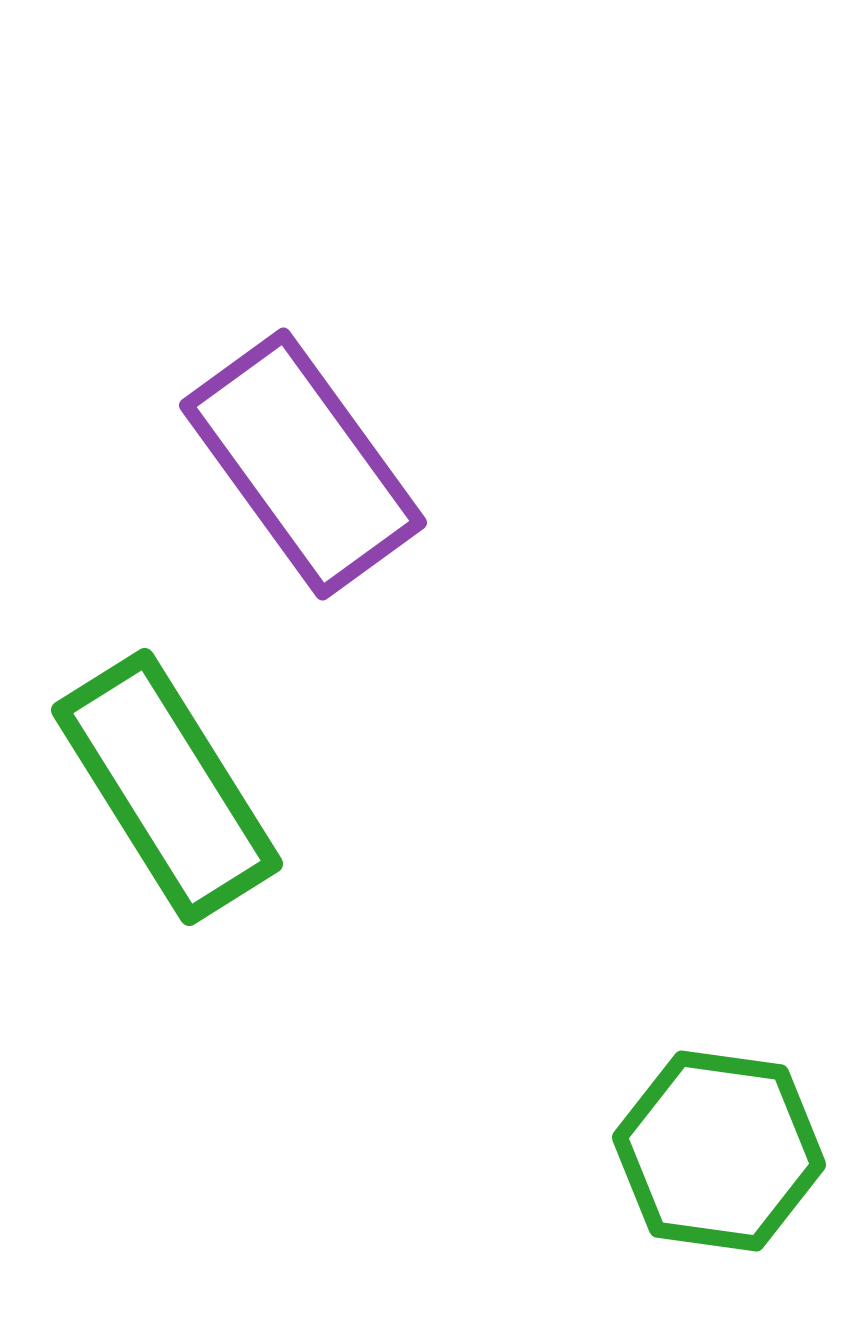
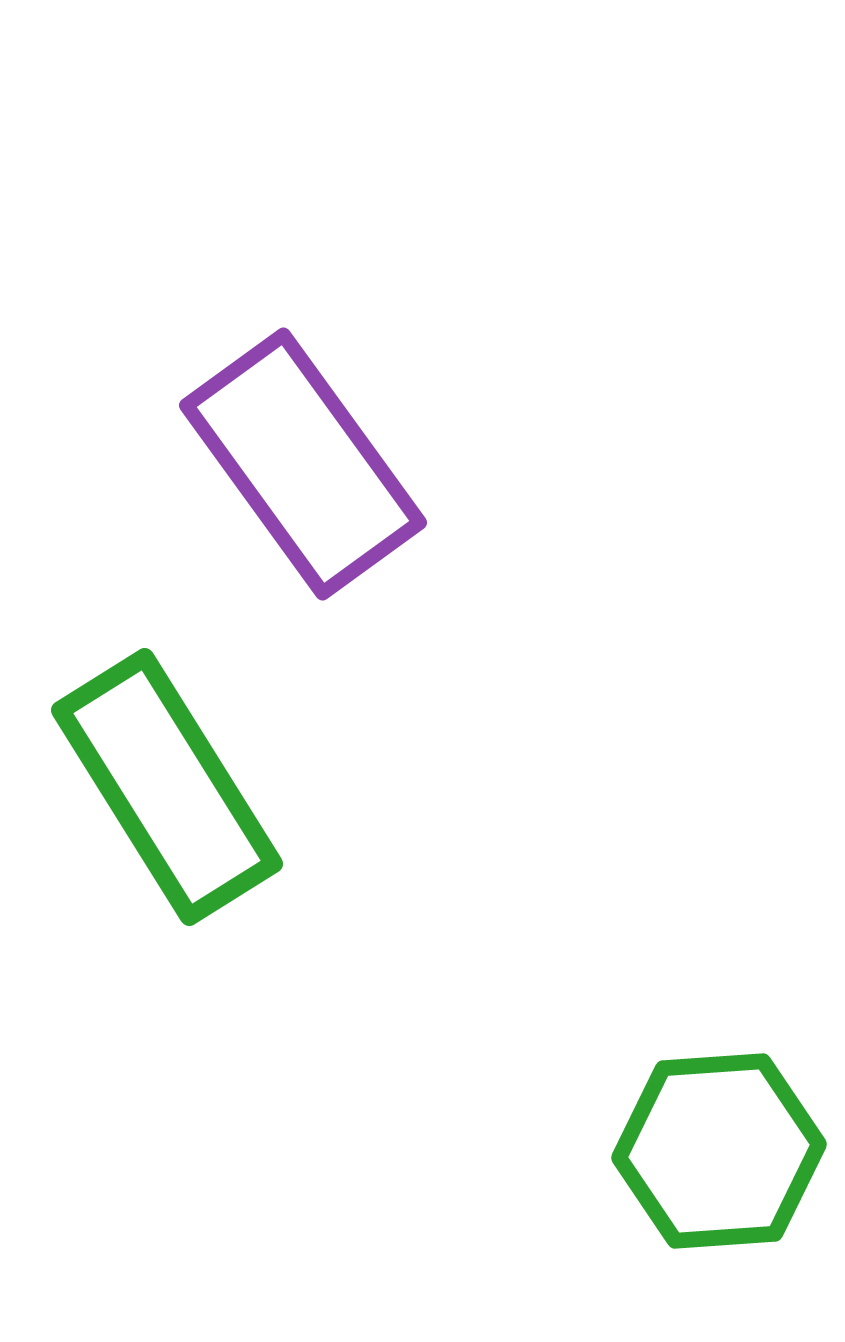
green hexagon: rotated 12 degrees counterclockwise
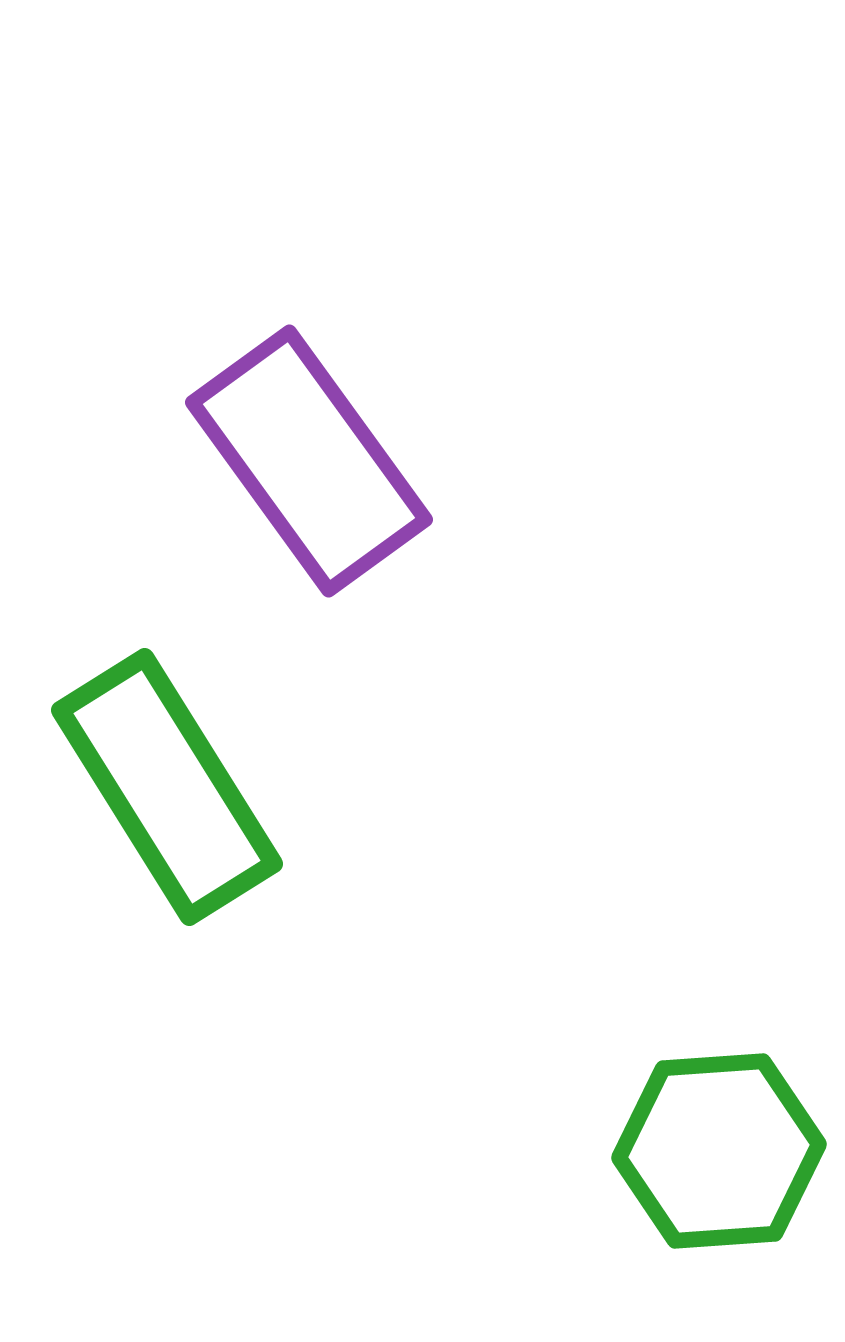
purple rectangle: moved 6 px right, 3 px up
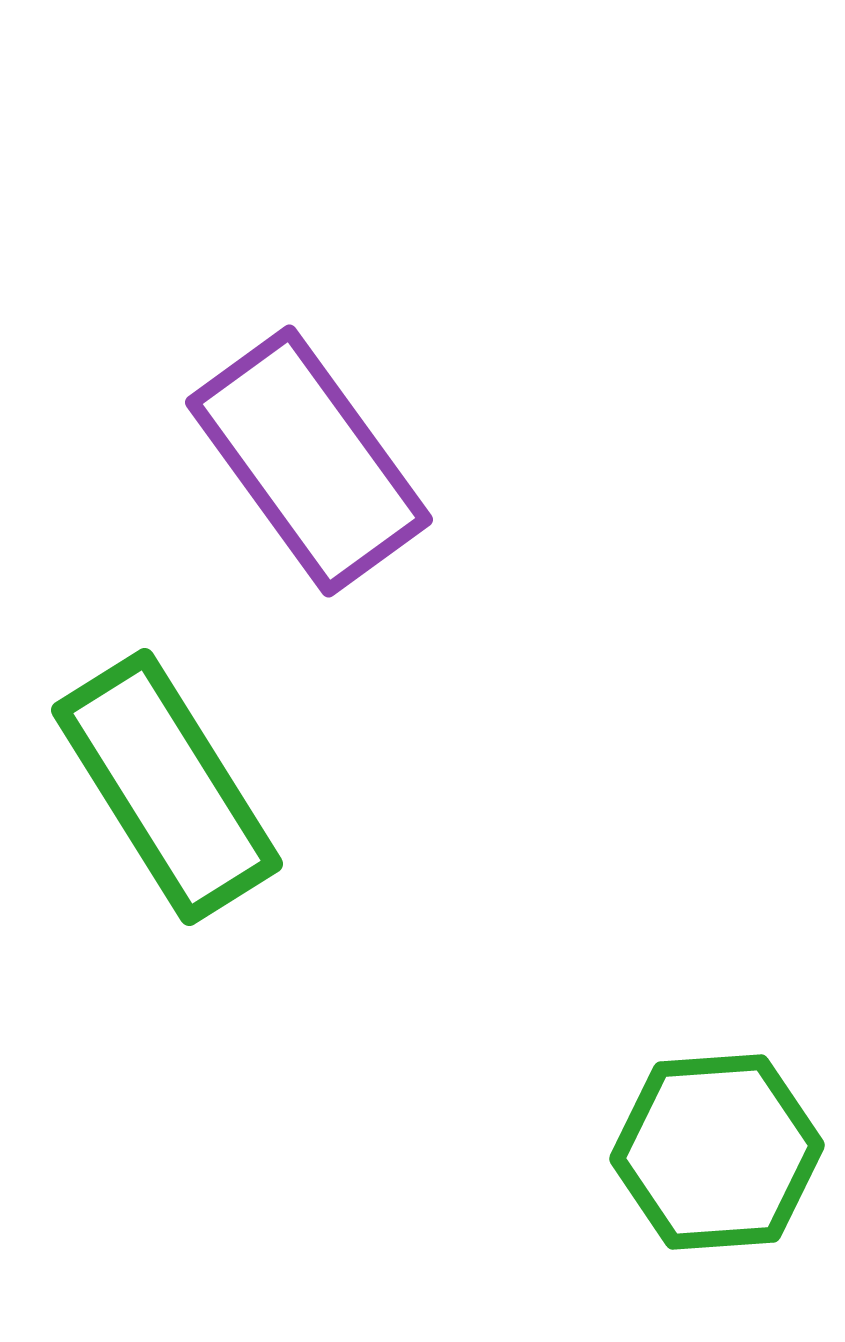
green hexagon: moved 2 px left, 1 px down
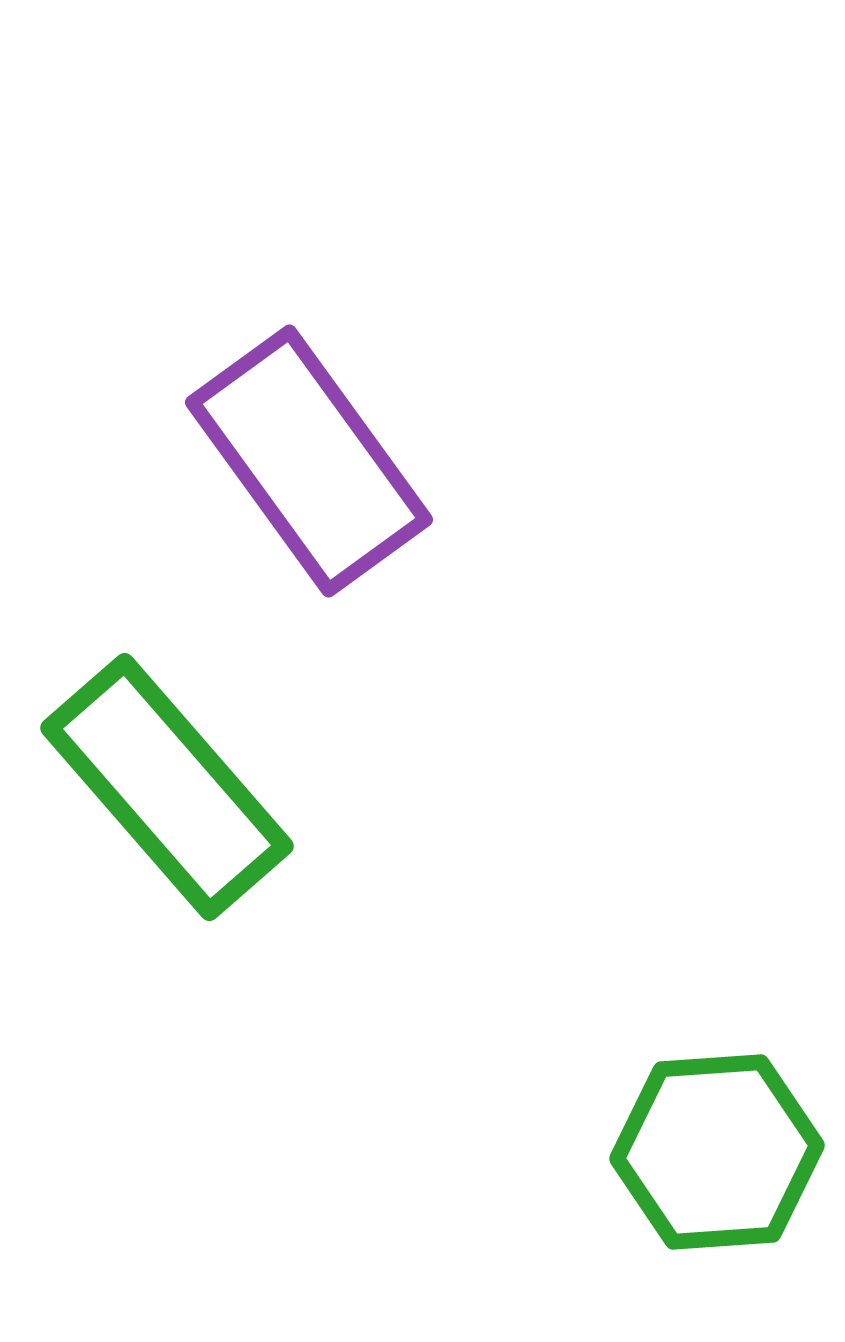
green rectangle: rotated 9 degrees counterclockwise
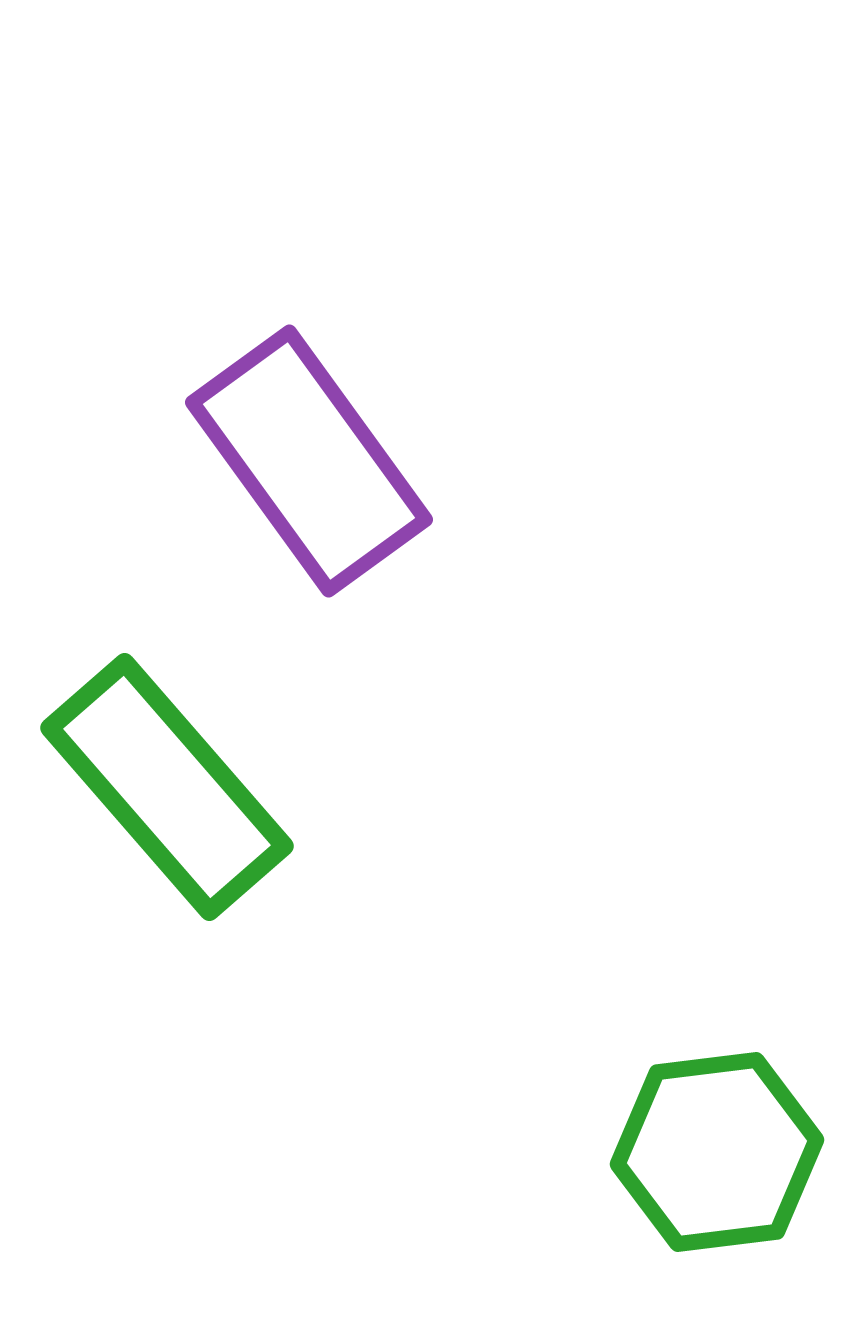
green hexagon: rotated 3 degrees counterclockwise
